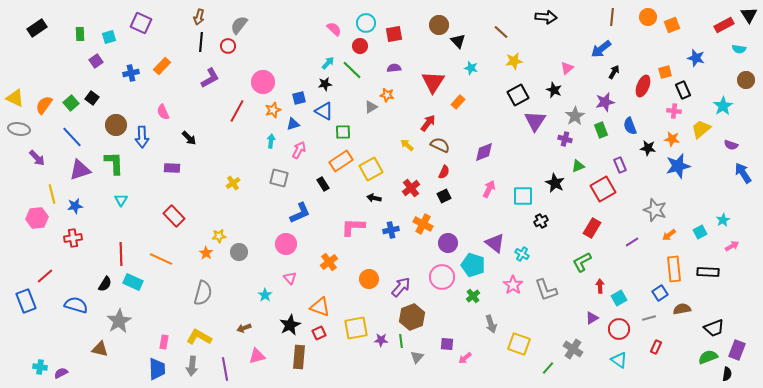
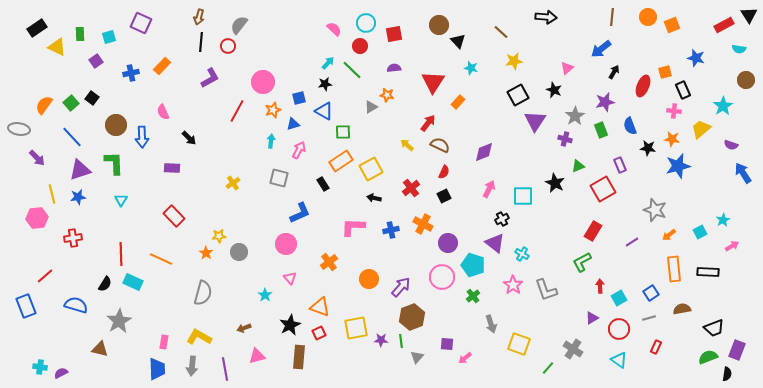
yellow triangle at (15, 98): moved 42 px right, 51 px up
blue star at (75, 206): moved 3 px right, 9 px up
black cross at (541, 221): moved 39 px left, 2 px up
red rectangle at (592, 228): moved 1 px right, 3 px down
blue square at (660, 293): moved 9 px left
blue rectangle at (26, 301): moved 5 px down
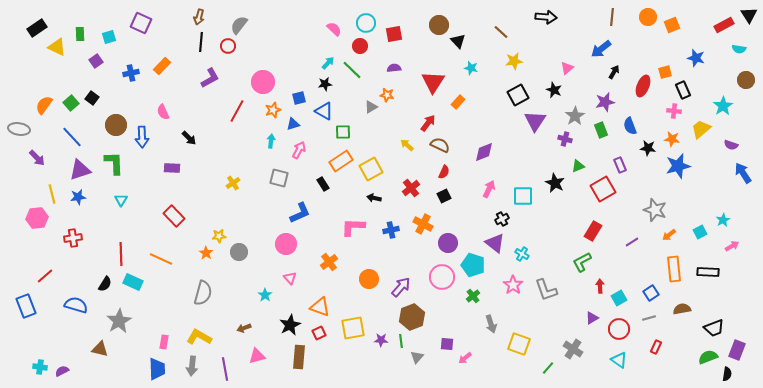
yellow square at (356, 328): moved 3 px left
purple semicircle at (61, 373): moved 1 px right, 2 px up
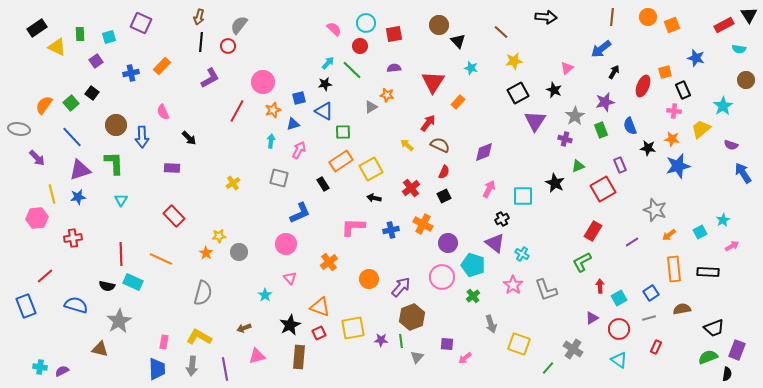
black square at (518, 95): moved 2 px up
black square at (92, 98): moved 5 px up
black semicircle at (105, 284): moved 2 px right, 2 px down; rotated 70 degrees clockwise
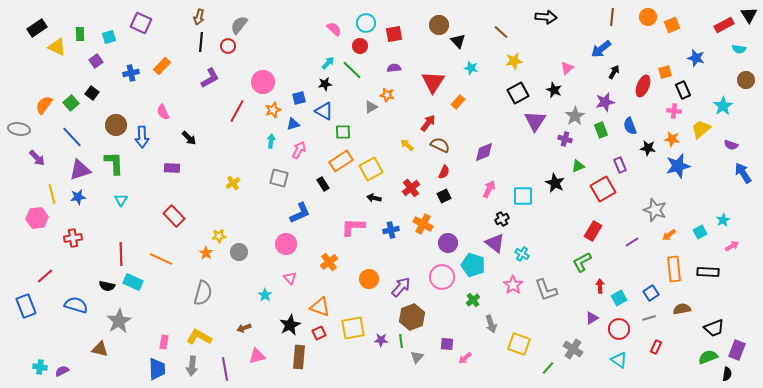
green cross at (473, 296): moved 4 px down
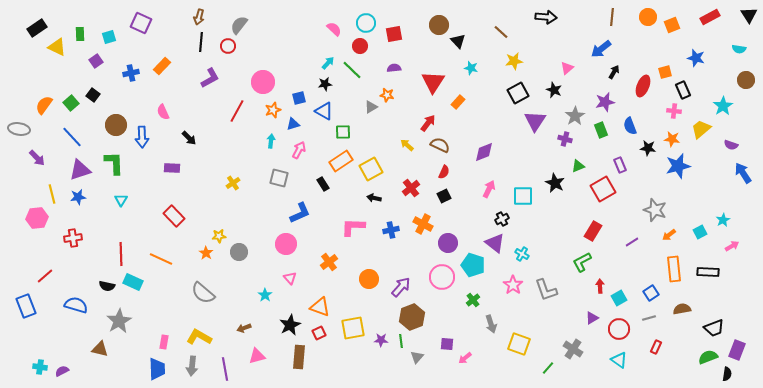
red rectangle at (724, 25): moved 14 px left, 8 px up
black square at (92, 93): moved 1 px right, 2 px down
gray semicircle at (203, 293): rotated 115 degrees clockwise
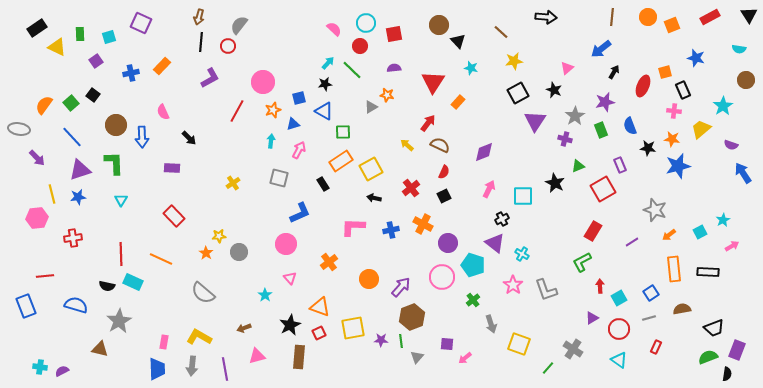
red line at (45, 276): rotated 36 degrees clockwise
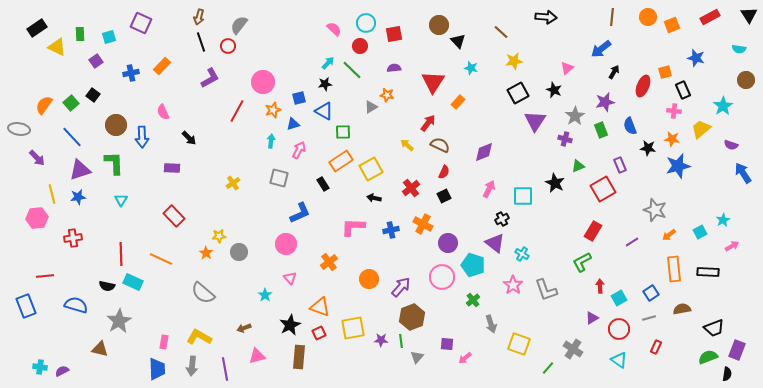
black line at (201, 42): rotated 24 degrees counterclockwise
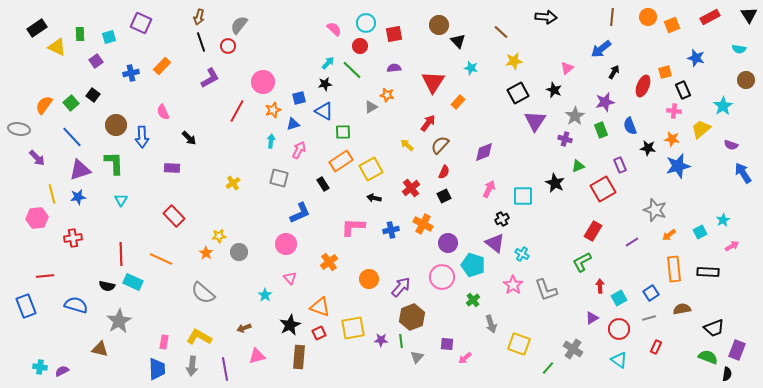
brown semicircle at (440, 145): rotated 72 degrees counterclockwise
green semicircle at (708, 357): rotated 42 degrees clockwise
